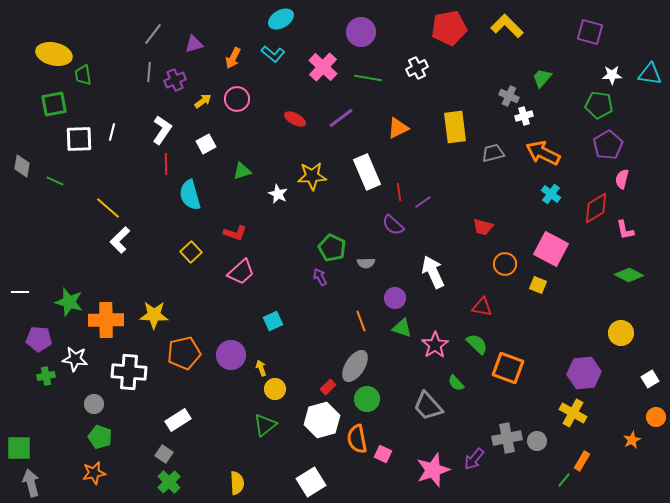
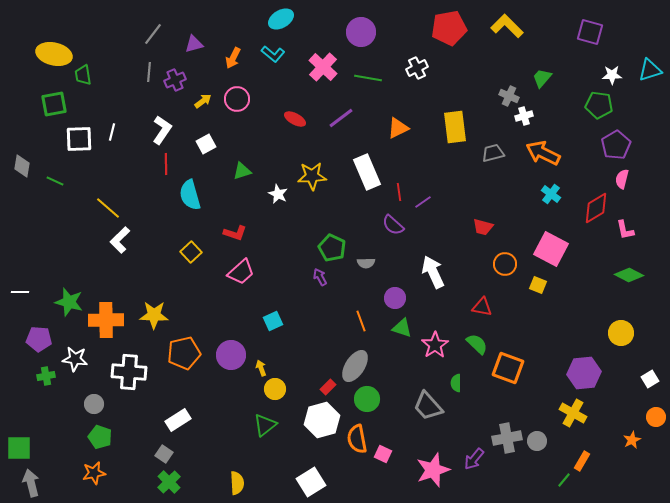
cyan triangle at (650, 74): moved 4 px up; rotated 25 degrees counterclockwise
purple pentagon at (608, 145): moved 8 px right
green semicircle at (456, 383): rotated 42 degrees clockwise
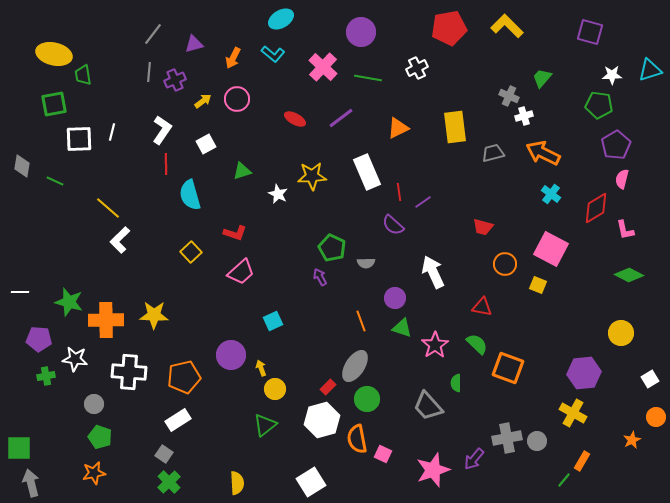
orange pentagon at (184, 353): moved 24 px down
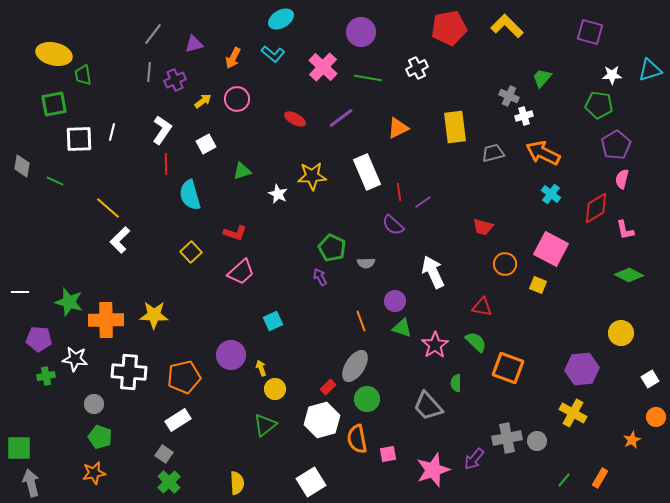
purple circle at (395, 298): moved 3 px down
green semicircle at (477, 344): moved 1 px left, 2 px up
purple hexagon at (584, 373): moved 2 px left, 4 px up
pink square at (383, 454): moved 5 px right; rotated 36 degrees counterclockwise
orange rectangle at (582, 461): moved 18 px right, 17 px down
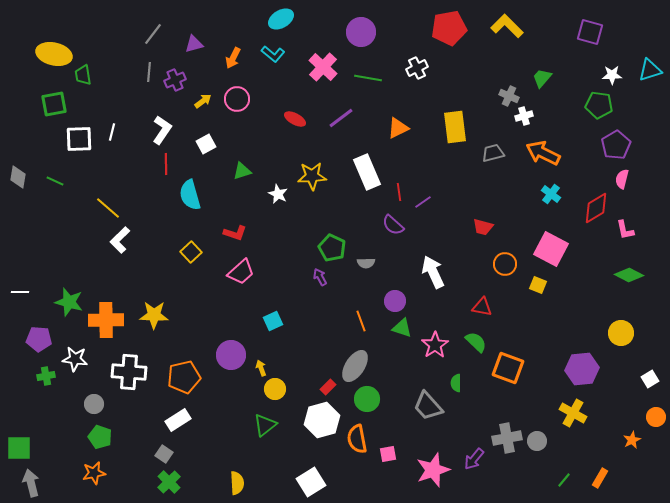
gray diamond at (22, 166): moved 4 px left, 11 px down
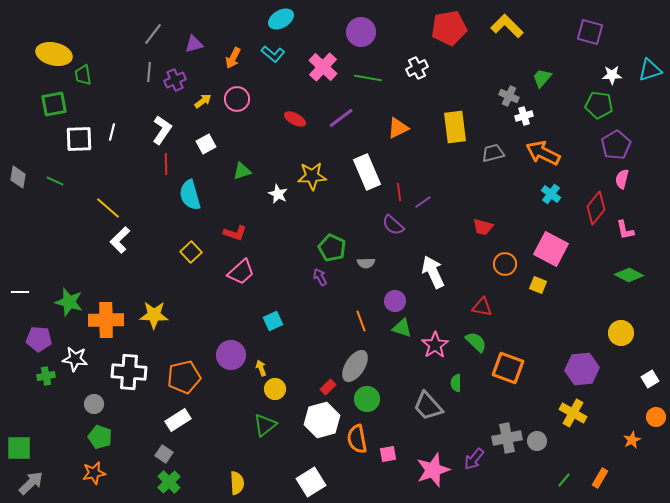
red diamond at (596, 208): rotated 20 degrees counterclockwise
gray arrow at (31, 483): rotated 60 degrees clockwise
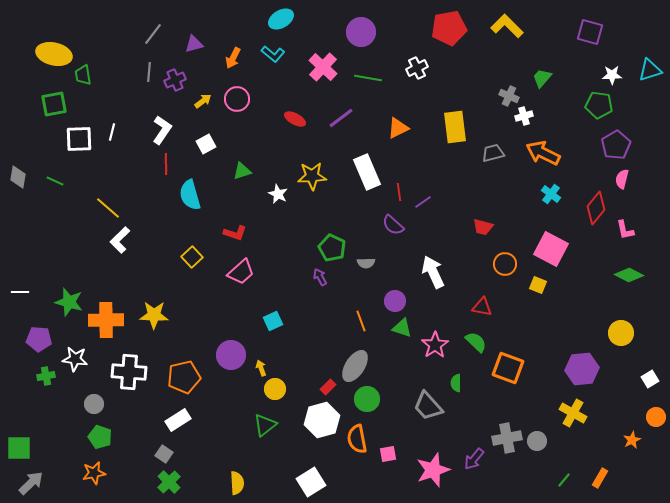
yellow square at (191, 252): moved 1 px right, 5 px down
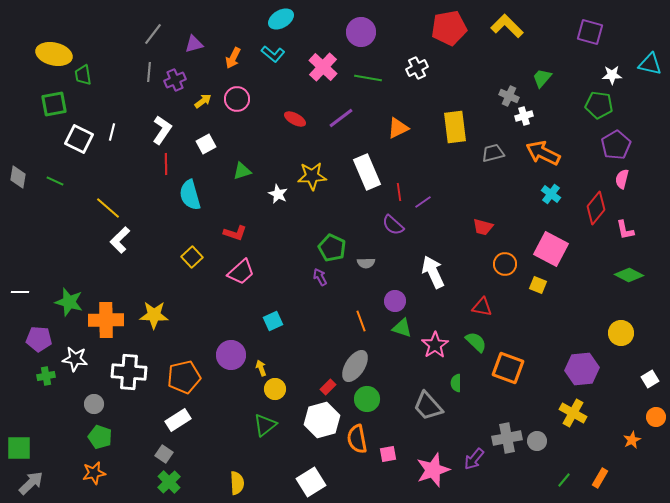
cyan triangle at (650, 70): moved 6 px up; rotated 30 degrees clockwise
white square at (79, 139): rotated 28 degrees clockwise
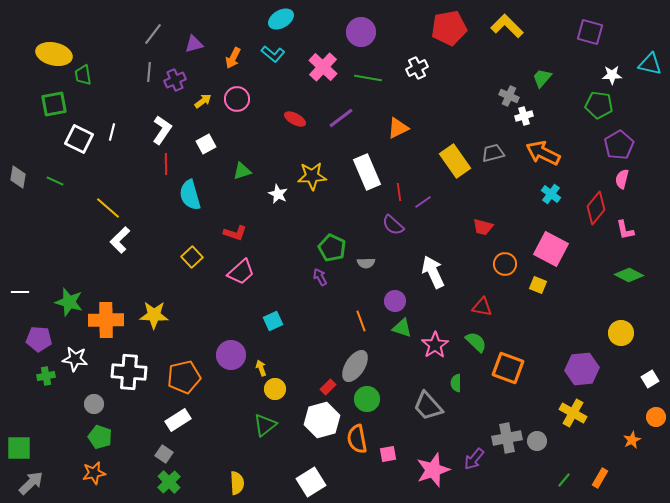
yellow rectangle at (455, 127): moved 34 px down; rotated 28 degrees counterclockwise
purple pentagon at (616, 145): moved 3 px right
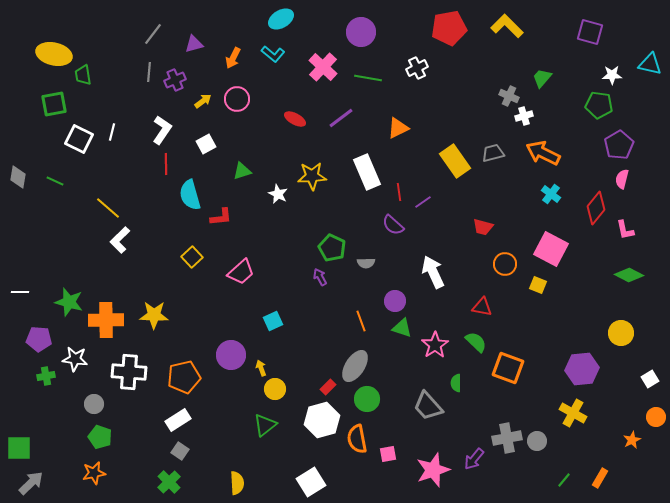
red L-shape at (235, 233): moved 14 px left, 16 px up; rotated 25 degrees counterclockwise
gray square at (164, 454): moved 16 px right, 3 px up
